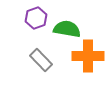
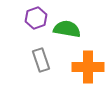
orange cross: moved 11 px down
gray rectangle: rotated 25 degrees clockwise
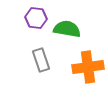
purple hexagon: rotated 25 degrees clockwise
orange cross: rotated 8 degrees counterclockwise
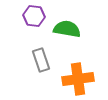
purple hexagon: moved 2 px left, 2 px up
orange cross: moved 10 px left, 12 px down
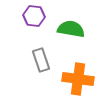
green semicircle: moved 4 px right
orange cross: rotated 16 degrees clockwise
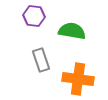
green semicircle: moved 1 px right, 2 px down
